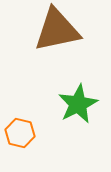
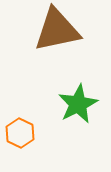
orange hexagon: rotated 12 degrees clockwise
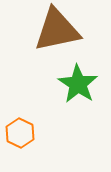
green star: moved 20 px up; rotated 12 degrees counterclockwise
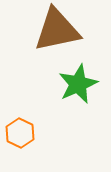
green star: rotated 15 degrees clockwise
